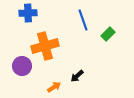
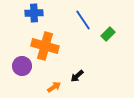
blue cross: moved 6 px right
blue line: rotated 15 degrees counterclockwise
orange cross: rotated 32 degrees clockwise
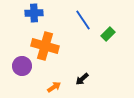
black arrow: moved 5 px right, 3 px down
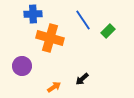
blue cross: moved 1 px left, 1 px down
green rectangle: moved 3 px up
orange cross: moved 5 px right, 8 px up
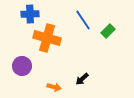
blue cross: moved 3 px left
orange cross: moved 3 px left
orange arrow: rotated 48 degrees clockwise
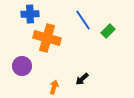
orange arrow: rotated 88 degrees counterclockwise
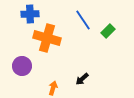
orange arrow: moved 1 px left, 1 px down
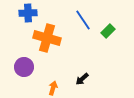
blue cross: moved 2 px left, 1 px up
purple circle: moved 2 px right, 1 px down
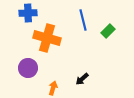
blue line: rotated 20 degrees clockwise
purple circle: moved 4 px right, 1 px down
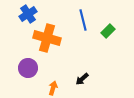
blue cross: moved 1 px down; rotated 30 degrees counterclockwise
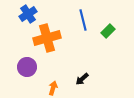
orange cross: rotated 32 degrees counterclockwise
purple circle: moved 1 px left, 1 px up
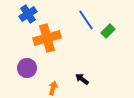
blue line: moved 3 px right; rotated 20 degrees counterclockwise
purple circle: moved 1 px down
black arrow: rotated 80 degrees clockwise
